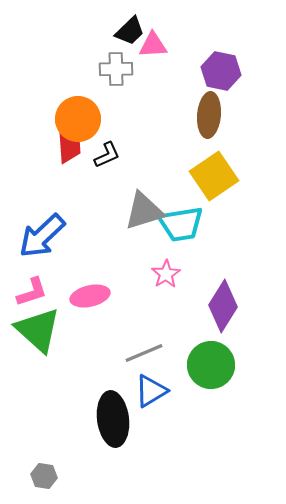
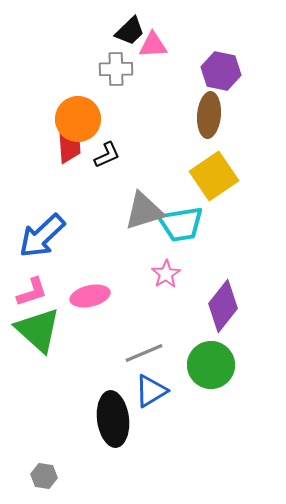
purple diamond: rotated 6 degrees clockwise
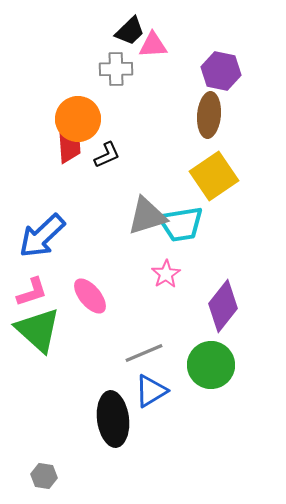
gray triangle: moved 3 px right, 5 px down
pink ellipse: rotated 63 degrees clockwise
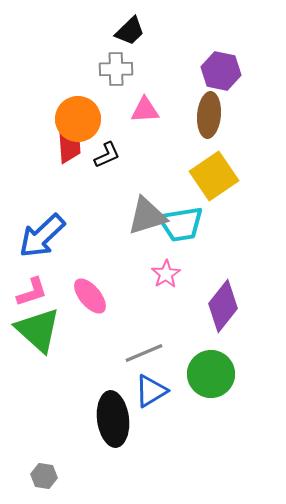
pink triangle: moved 8 px left, 65 px down
green circle: moved 9 px down
